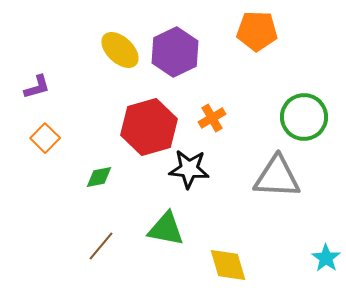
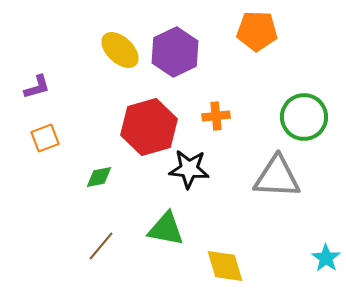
orange cross: moved 4 px right, 2 px up; rotated 24 degrees clockwise
orange square: rotated 24 degrees clockwise
yellow diamond: moved 3 px left, 1 px down
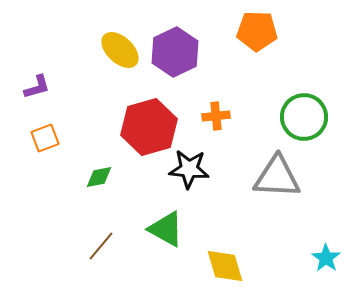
green triangle: rotated 18 degrees clockwise
